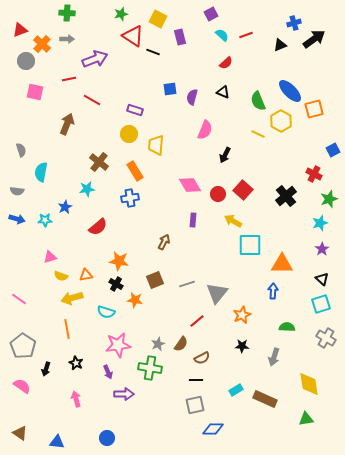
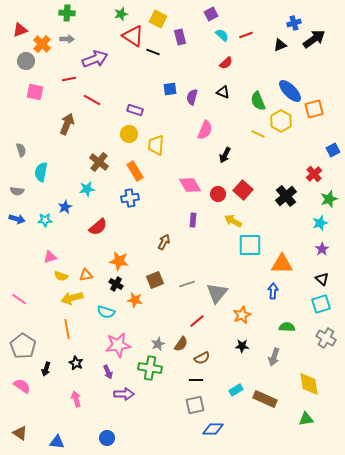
red cross at (314, 174): rotated 21 degrees clockwise
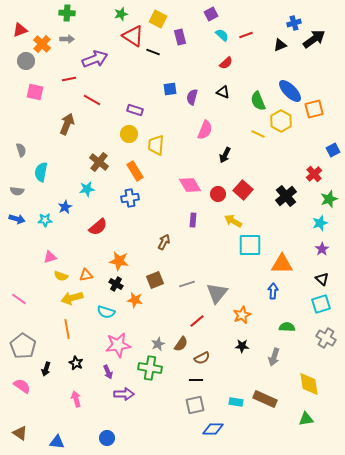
cyan rectangle at (236, 390): moved 12 px down; rotated 40 degrees clockwise
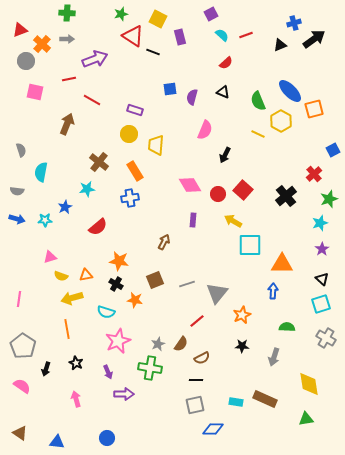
pink line at (19, 299): rotated 63 degrees clockwise
pink star at (118, 345): moved 4 px up; rotated 15 degrees counterclockwise
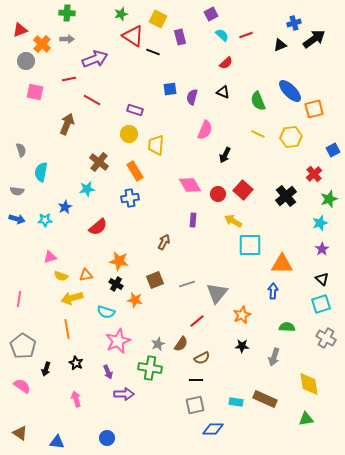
yellow hexagon at (281, 121): moved 10 px right, 16 px down; rotated 25 degrees clockwise
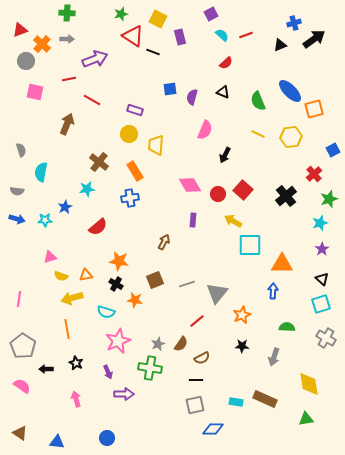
black arrow at (46, 369): rotated 72 degrees clockwise
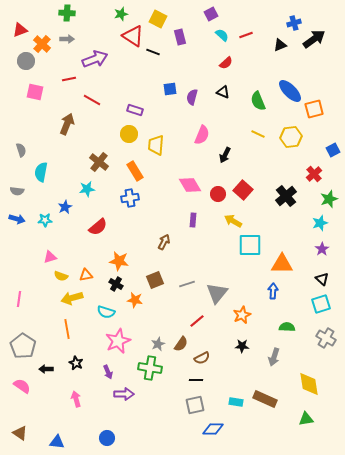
pink semicircle at (205, 130): moved 3 px left, 5 px down
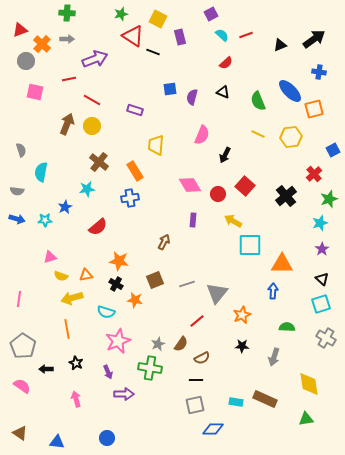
blue cross at (294, 23): moved 25 px right, 49 px down; rotated 24 degrees clockwise
yellow circle at (129, 134): moved 37 px left, 8 px up
red square at (243, 190): moved 2 px right, 4 px up
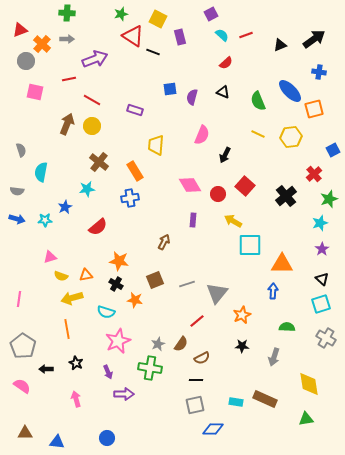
brown triangle at (20, 433): moved 5 px right; rotated 35 degrees counterclockwise
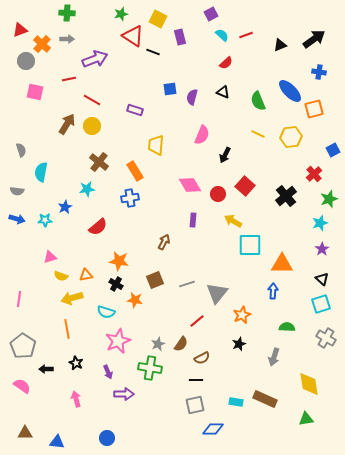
brown arrow at (67, 124): rotated 10 degrees clockwise
black star at (242, 346): moved 3 px left, 2 px up; rotated 24 degrees counterclockwise
